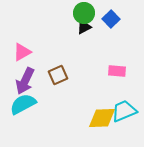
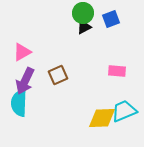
green circle: moved 1 px left
blue square: rotated 24 degrees clockwise
cyan semicircle: moved 4 px left, 1 px up; rotated 60 degrees counterclockwise
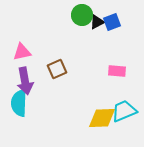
green circle: moved 1 px left, 2 px down
blue square: moved 1 px right, 3 px down
black triangle: moved 13 px right, 5 px up
pink triangle: rotated 18 degrees clockwise
brown square: moved 1 px left, 6 px up
purple arrow: rotated 36 degrees counterclockwise
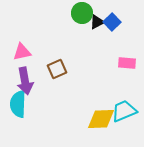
green circle: moved 2 px up
blue square: rotated 24 degrees counterclockwise
pink rectangle: moved 10 px right, 8 px up
cyan semicircle: moved 1 px left, 1 px down
yellow diamond: moved 1 px left, 1 px down
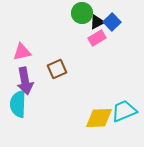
pink rectangle: moved 30 px left, 25 px up; rotated 36 degrees counterclockwise
yellow diamond: moved 2 px left, 1 px up
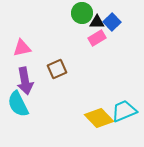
black triangle: rotated 28 degrees clockwise
pink triangle: moved 4 px up
cyan semicircle: rotated 28 degrees counterclockwise
yellow diamond: rotated 48 degrees clockwise
